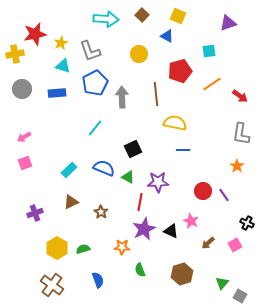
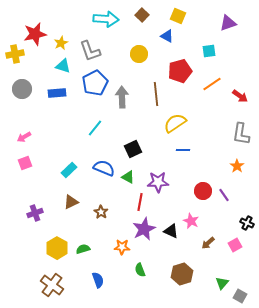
yellow semicircle at (175, 123): rotated 45 degrees counterclockwise
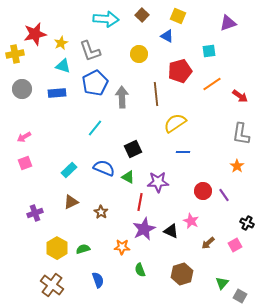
blue line at (183, 150): moved 2 px down
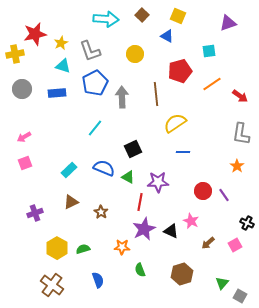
yellow circle at (139, 54): moved 4 px left
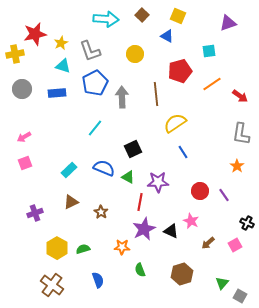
blue line at (183, 152): rotated 56 degrees clockwise
red circle at (203, 191): moved 3 px left
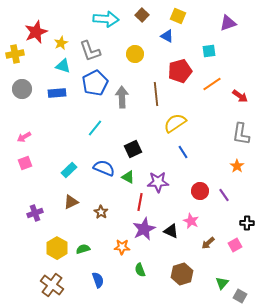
red star at (35, 34): moved 1 px right, 2 px up; rotated 10 degrees counterclockwise
black cross at (247, 223): rotated 24 degrees counterclockwise
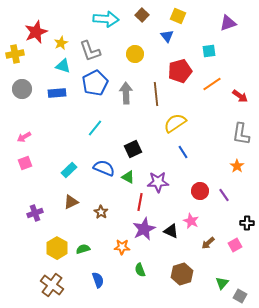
blue triangle at (167, 36): rotated 24 degrees clockwise
gray arrow at (122, 97): moved 4 px right, 4 px up
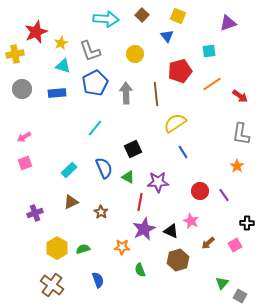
blue semicircle at (104, 168): rotated 45 degrees clockwise
brown hexagon at (182, 274): moved 4 px left, 14 px up
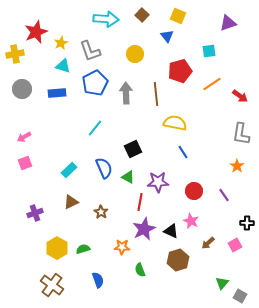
yellow semicircle at (175, 123): rotated 45 degrees clockwise
red circle at (200, 191): moved 6 px left
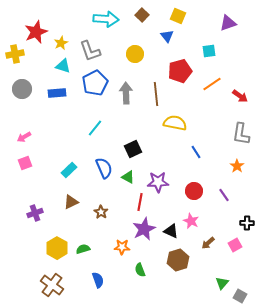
blue line at (183, 152): moved 13 px right
